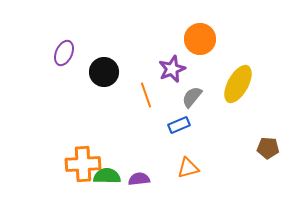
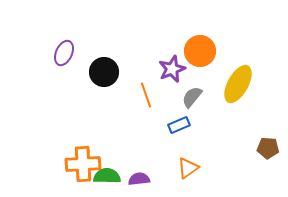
orange circle: moved 12 px down
orange triangle: rotated 20 degrees counterclockwise
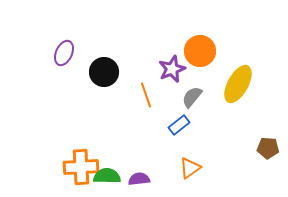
blue rectangle: rotated 15 degrees counterclockwise
orange cross: moved 2 px left, 3 px down
orange triangle: moved 2 px right
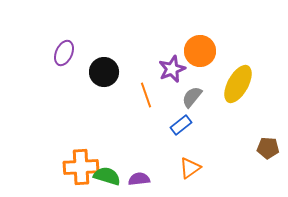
blue rectangle: moved 2 px right
green semicircle: rotated 16 degrees clockwise
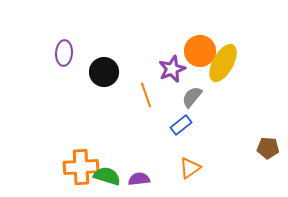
purple ellipse: rotated 20 degrees counterclockwise
yellow ellipse: moved 15 px left, 21 px up
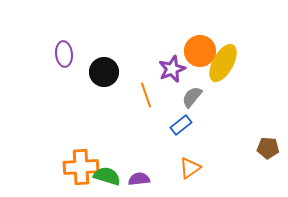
purple ellipse: moved 1 px down; rotated 10 degrees counterclockwise
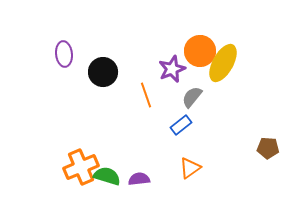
black circle: moved 1 px left
orange cross: rotated 20 degrees counterclockwise
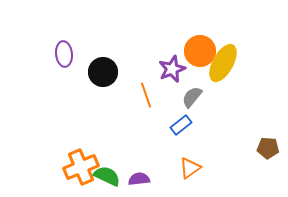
green semicircle: rotated 8 degrees clockwise
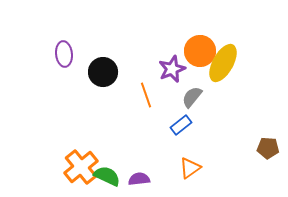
orange cross: rotated 16 degrees counterclockwise
